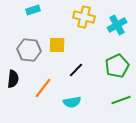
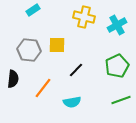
cyan rectangle: rotated 16 degrees counterclockwise
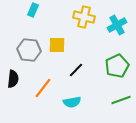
cyan rectangle: rotated 32 degrees counterclockwise
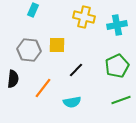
cyan cross: rotated 18 degrees clockwise
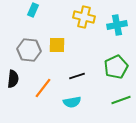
green pentagon: moved 1 px left, 1 px down
black line: moved 1 px right, 6 px down; rotated 28 degrees clockwise
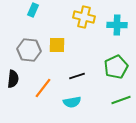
cyan cross: rotated 12 degrees clockwise
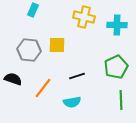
black semicircle: rotated 78 degrees counterclockwise
green line: rotated 72 degrees counterclockwise
